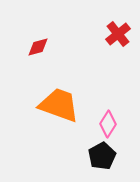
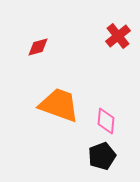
red cross: moved 2 px down
pink diamond: moved 2 px left, 3 px up; rotated 28 degrees counterclockwise
black pentagon: rotated 8 degrees clockwise
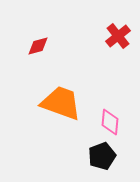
red diamond: moved 1 px up
orange trapezoid: moved 2 px right, 2 px up
pink diamond: moved 4 px right, 1 px down
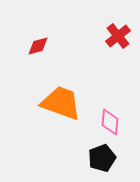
black pentagon: moved 2 px down
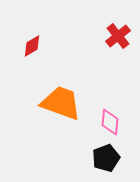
red diamond: moved 6 px left; rotated 15 degrees counterclockwise
black pentagon: moved 4 px right
